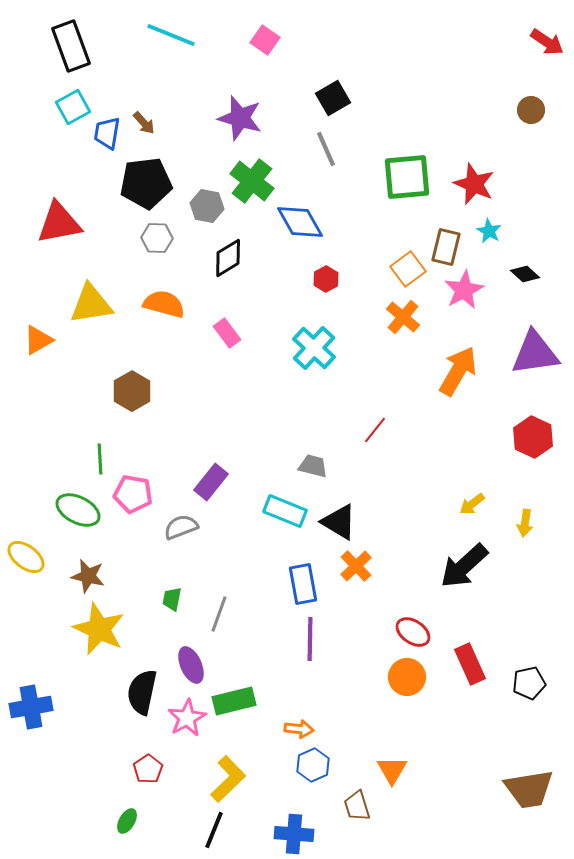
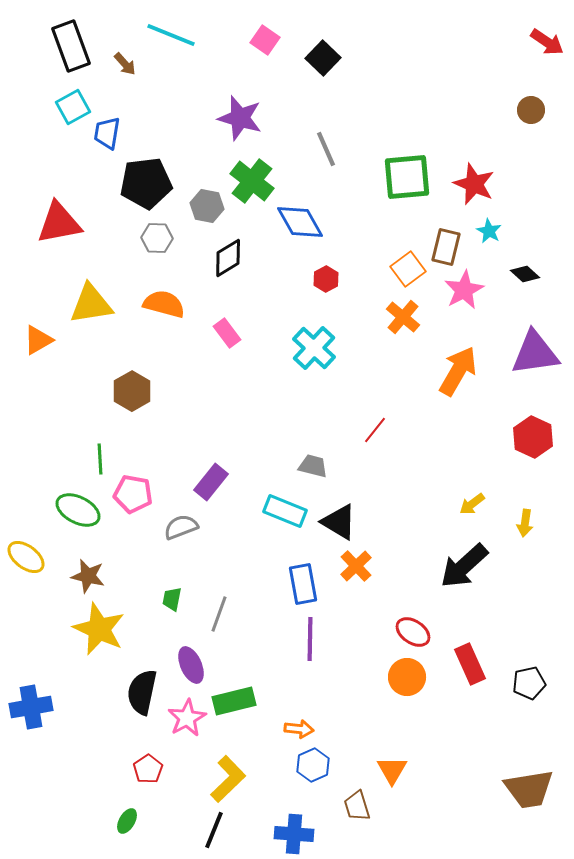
black square at (333, 98): moved 10 px left, 40 px up; rotated 16 degrees counterclockwise
brown arrow at (144, 123): moved 19 px left, 59 px up
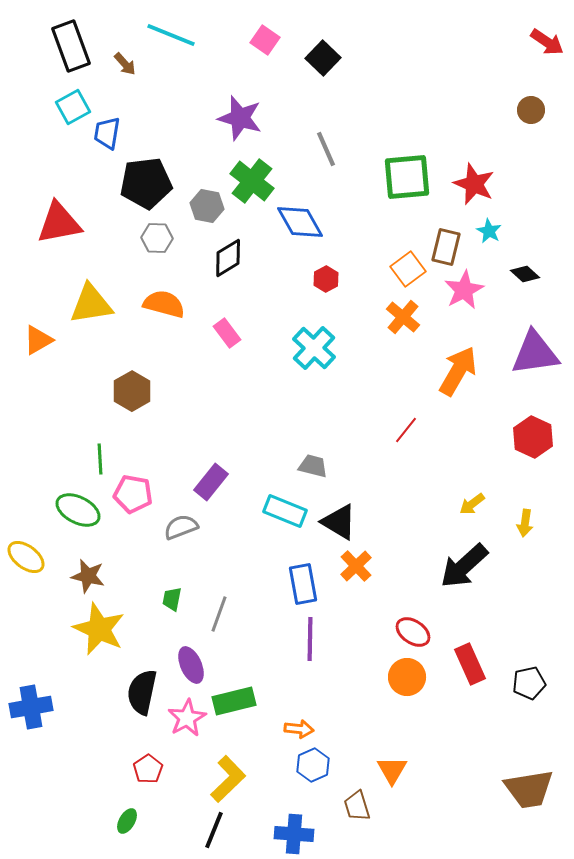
red line at (375, 430): moved 31 px right
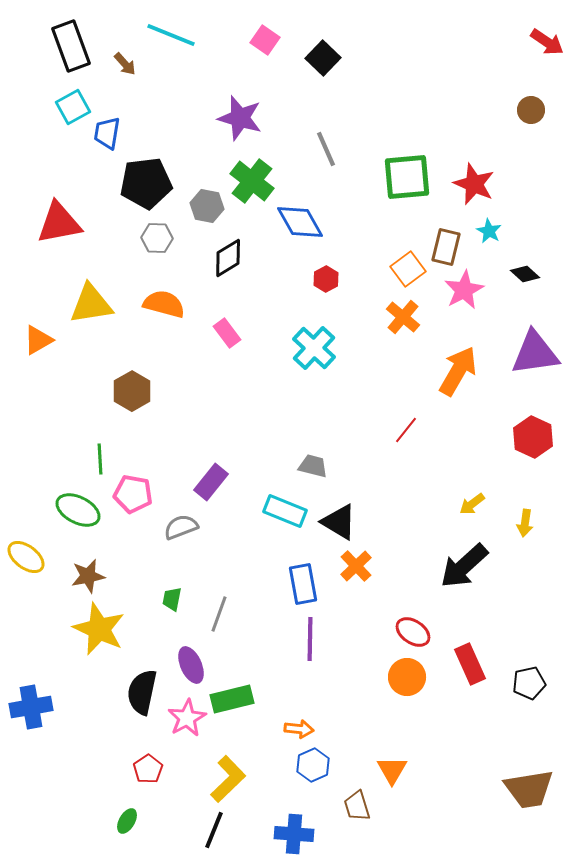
brown star at (88, 576): rotated 24 degrees counterclockwise
green rectangle at (234, 701): moved 2 px left, 2 px up
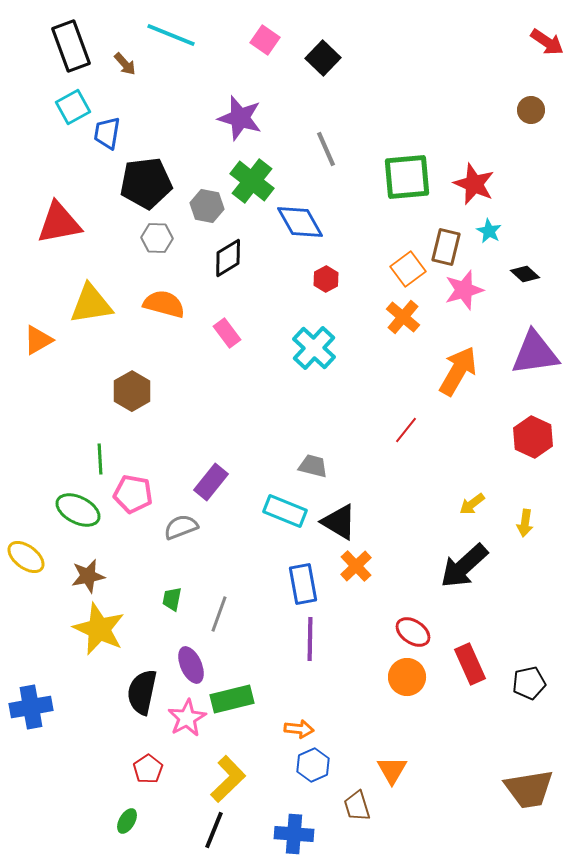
pink star at (464, 290): rotated 12 degrees clockwise
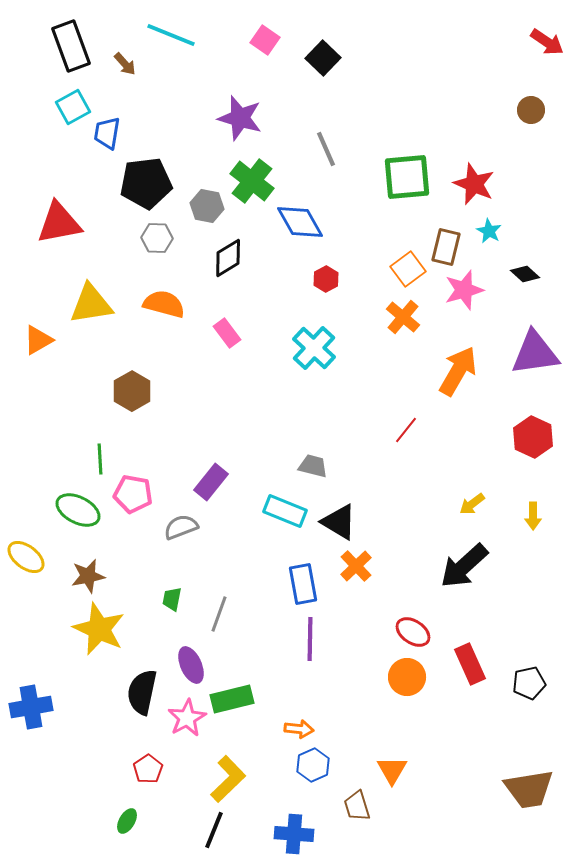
yellow arrow at (525, 523): moved 8 px right, 7 px up; rotated 8 degrees counterclockwise
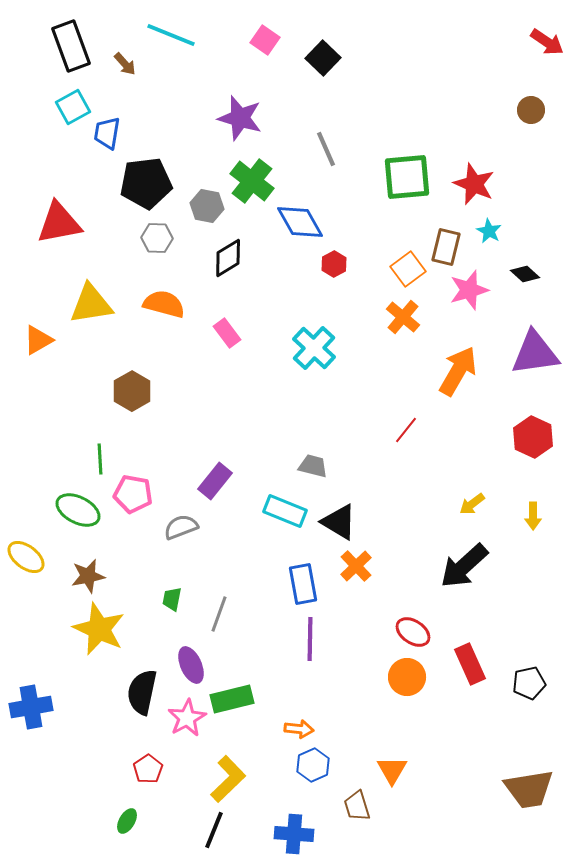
red hexagon at (326, 279): moved 8 px right, 15 px up
pink star at (464, 290): moved 5 px right
purple rectangle at (211, 482): moved 4 px right, 1 px up
